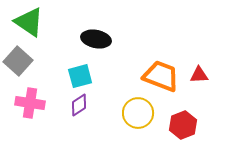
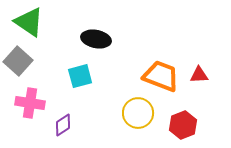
purple diamond: moved 16 px left, 20 px down
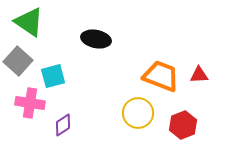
cyan square: moved 27 px left
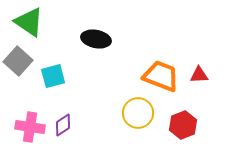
pink cross: moved 24 px down
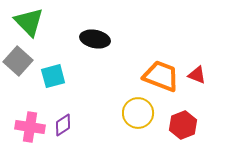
green triangle: rotated 12 degrees clockwise
black ellipse: moved 1 px left
red triangle: moved 2 px left; rotated 24 degrees clockwise
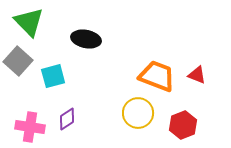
black ellipse: moved 9 px left
orange trapezoid: moved 4 px left
purple diamond: moved 4 px right, 6 px up
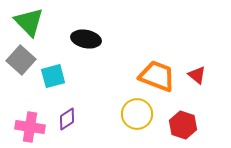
gray square: moved 3 px right, 1 px up
red triangle: rotated 18 degrees clockwise
yellow circle: moved 1 px left, 1 px down
red hexagon: rotated 20 degrees counterclockwise
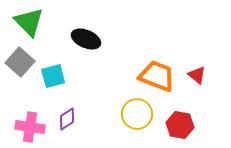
black ellipse: rotated 12 degrees clockwise
gray square: moved 1 px left, 2 px down
red hexagon: moved 3 px left; rotated 8 degrees counterclockwise
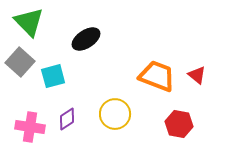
black ellipse: rotated 56 degrees counterclockwise
yellow circle: moved 22 px left
red hexagon: moved 1 px left, 1 px up
